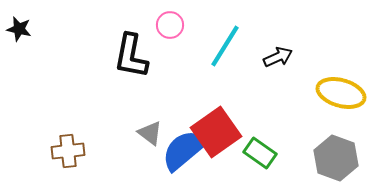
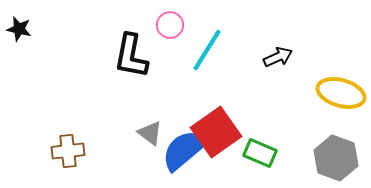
cyan line: moved 18 px left, 4 px down
green rectangle: rotated 12 degrees counterclockwise
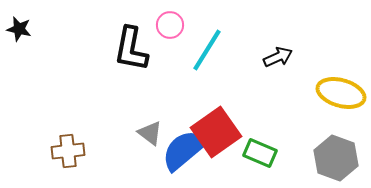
black L-shape: moved 7 px up
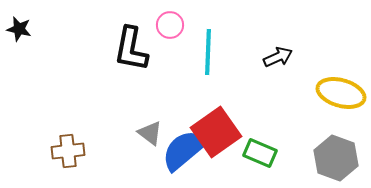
cyan line: moved 1 px right, 2 px down; rotated 30 degrees counterclockwise
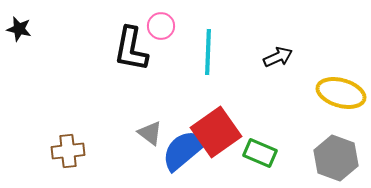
pink circle: moved 9 px left, 1 px down
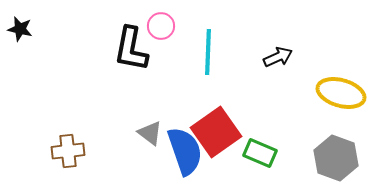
black star: moved 1 px right
blue semicircle: moved 1 px right, 1 px down; rotated 111 degrees clockwise
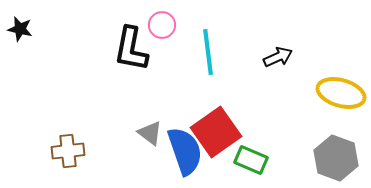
pink circle: moved 1 px right, 1 px up
cyan line: rotated 9 degrees counterclockwise
green rectangle: moved 9 px left, 7 px down
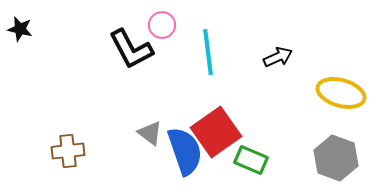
black L-shape: rotated 39 degrees counterclockwise
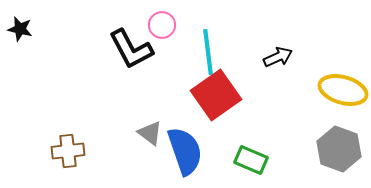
yellow ellipse: moved 2 px right, 3 px up
red square: moved 37 px up
gray hexagon: moved 3 px right, 9 px up
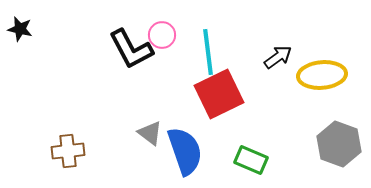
pink circle: moved 10 px down
black arrow: rotated 12 degrees counterclockwise
yellow ellipse: moved 21 px left, 15 px up; rotated 21 degrees counterclockwise
red square: moved 3 px right, 1 px up; rotated 9 degrees clockwise
gray hexagon: moved 5 px up
